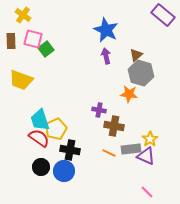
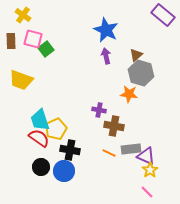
yellow star: moved 31 px down
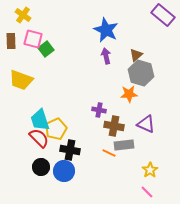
orange star: rotated 12 degrees counterclockwise
red semicircle: rotated 10 degrees clockwise
gray rectangle: moved 7 px left, 4 px up
purple triangle: moved 32 px up
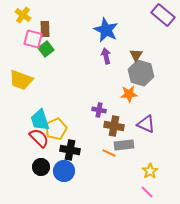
brown rectangle: moved 34 px right, 12 px up
brown triangle: rotated 16 degrees counterclockwise
yellow star: moved 1 px down
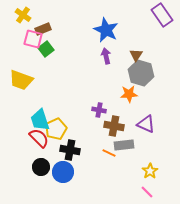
purple rectangle: moved 1 px left; rotated 15 degrees clockwise
brown rectangle: moved 2 px left; rotated 70 degrees clockwise
blue circle: moved 1 px left, 1 px down
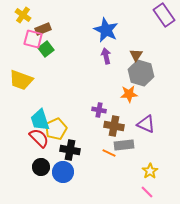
purple rectangle: moved 2 px right
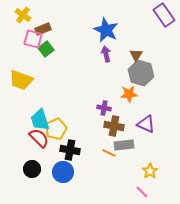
purple arrow: moved 2 px up
purple cross: moved 5 px right, 2 px up
black circle: moved 9 px left, 2 px down
pink line: moved 5 px left
